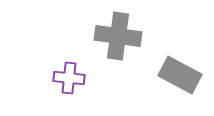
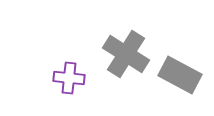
gray cross: moved 8 px right, 18 px down; rotated 24 degrees clockwise
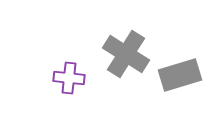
gray rectangle: rotated 45 degrees counterclockwise
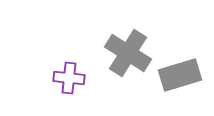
gray cross: moved 2 px right, 1 px up
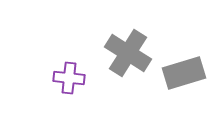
gray rectangle: moved 4 px right, 2 px up
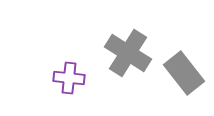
gray rectangle: rotated 69 degrees clockwise
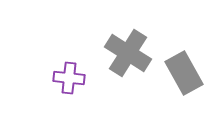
gray rectangle: rotated 9 degrees clockwise
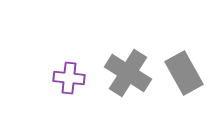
gray cross: moved 20 px down
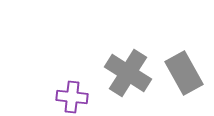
purple cross: moved 3 px right, 19 px down
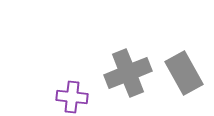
gray cross: rotated 36 degrees clockwise
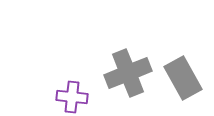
gray rectangle: moved 1 px left, 5 px down
